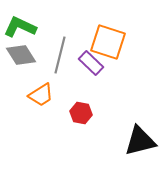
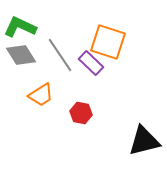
gray line: rotated 48 degrees counterclockwise
black triangle: moved 4 px right
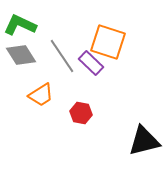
green L-shape: moved 2 px up
gray line: moved 2 px right, 1 px down
